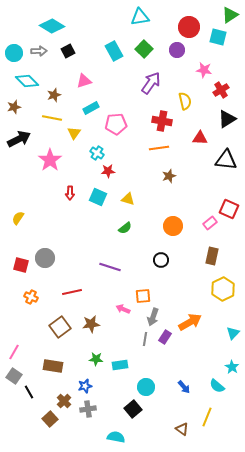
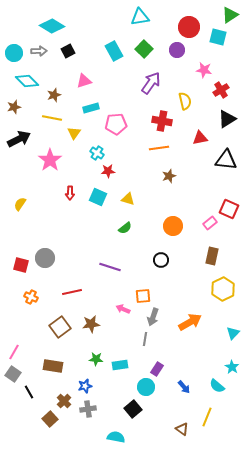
cyan rectangle at (91, 108): rotated 14 degrees clockwise
red triangle at (200, 138): rotated 14 degrees counterclockwise
yellow semicircle at (18, 218): moved 2 px right, 14 px up
purple rectangle at (165, 337): moved 8 px left, 32 px down
gray square at (14, 376): moved 1 px left, 2 px up
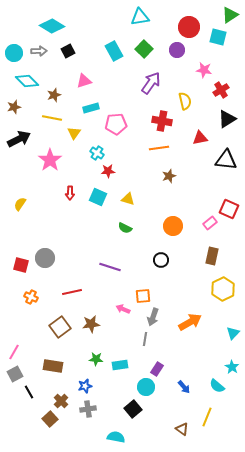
green semicircle at (125, 228): rotated 64 degrees clockwise
gray square at (13, 374): moved 2 px right; rotated 28 degrees clockwise
brown cross at (64, 401): moved 3 px left
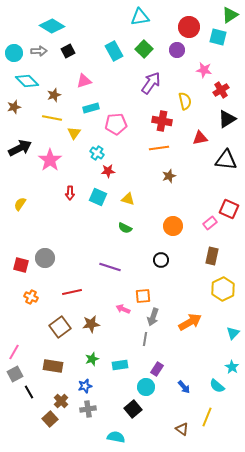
black arrow at (19, 139): moved 1 px right, 9 px down
green star at (96, 359): moved 4 px left; rotated 24 degrees counterclockwise
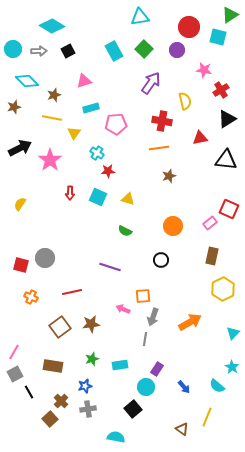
cyan circle at (14, 53): moved 1 px left, 4 px up
green semicircle at (125, 228): moved 3 px down
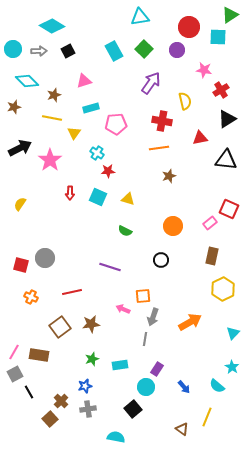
cyan square at (218, 37): rotated 12 degrees counterclockwise
brown rectangle at (53, 366): moved 14 px left, 11 px up
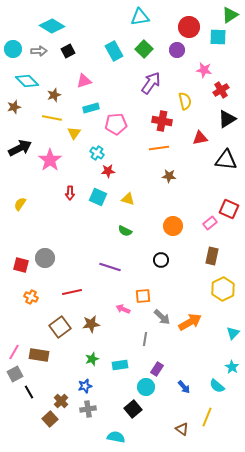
brown star at (169, 176): rotated 24 degrees clockwise
gray arrow at (153, 317): moved 9 px right; rotated 66 degrees counterclockwise
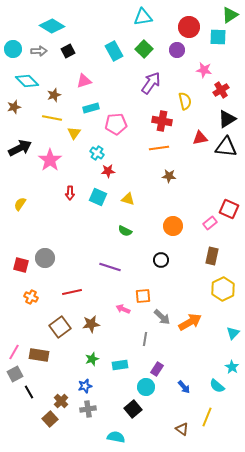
cyan triangle at (140, 17): moved 3 px right
black triangle at (226, 160): moved 13 px up
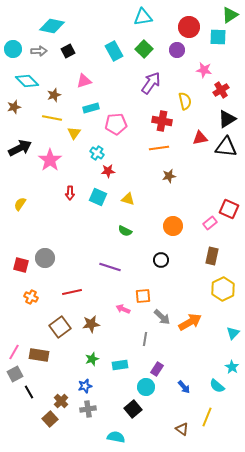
cyan diamond at (52, 26): rotated 20 degrees counterclockwise
brown star at (169, 176): rotated 16 degrees counterclockwise
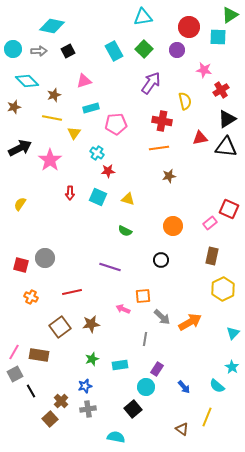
black line at (29, 392): moved 2 px right, 1 px up
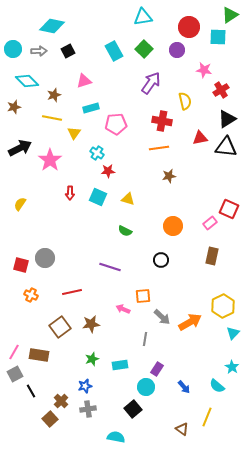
yellow hexagon at (223, 289): moved 17 px down
orange cross at (31, 297): moved 2 px up
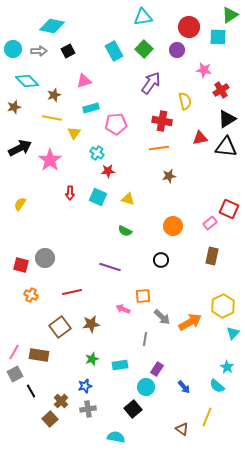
cyan star at (232, 367): moved 5 px left
